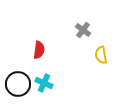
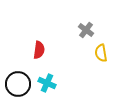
gray cross: moved 3 px right
yellow semicircle: moved 2 px up
cyan cross: moved 3 px right
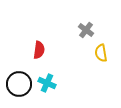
black circle: moved 1 px right
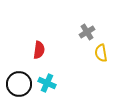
gray cross: moved 1 px right, 2 px down; rotated 21 degrees clockwise
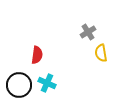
gray cross: moved 1 px right
red semicircle: moved 2 px left, 5 px down
black circle: moved 1 px down
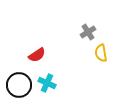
red semicircle: rotated 48 degrees clockwise
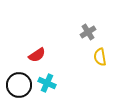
yellow semicircle: moved 1 px left, 4 px down
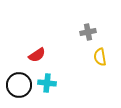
gray cross: rotated 21 degrees clockwise
cyan cross: rotated 18 degrees counterclockwise
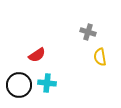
gray cross: rotated 28 degrees clockwise
